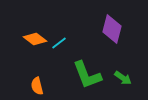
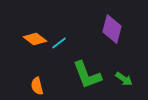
green arrow: moved 1 px right, 1 px down
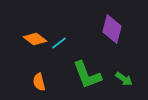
orange semicircle: moved 2 px right, 4 px up
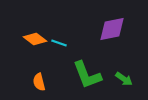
purple diamond: rotated 64 degrees clockwise
cyan line: rotated 56 degrees clockwise
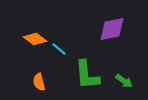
cyan line: moved 6 px down; rotated 21 degrees clockwise
green L-shape: rotated 16 degrees clockwise
green arrow: moved 2 px down
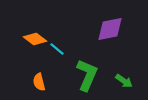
purple diamond: moved 2 px left
cyan line: moved 2 px left
green L-shape: rotated 152 degrees counterclockwise
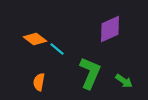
purple diamond: rotated 12 degrees counterclockwise
green L-shape: moved 3 px right, 2 px up
orange semicircle: rotated 24 degrees clockwise
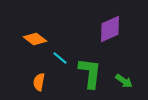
cyan line: moved 3 px right, 9 px down
green L-shape: rotated 16 degrees counterclockwise
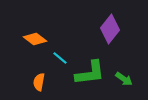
purple diamond: rotated 28 degrees counterclockwise
green L-shape: rotated 76 degrees clockwise
green arrow: moved 2 px up
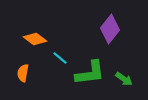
orange semicircle: moved 16 px left, 9 px up
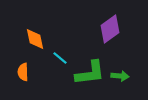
purple diamond: rotated 16 degrees clockwise
orange diamond: rotated 40 degrees clockwise
orange semicircle: moved 1 px up; rotated 12 degrees counterclockwise
green arrow: moved 4 px left, 3 px up; rotated 30 degrees counterclockwise
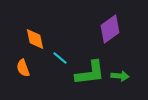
orange semicircle: moved 4 px up; rotated 18 degrees counterclockwise
